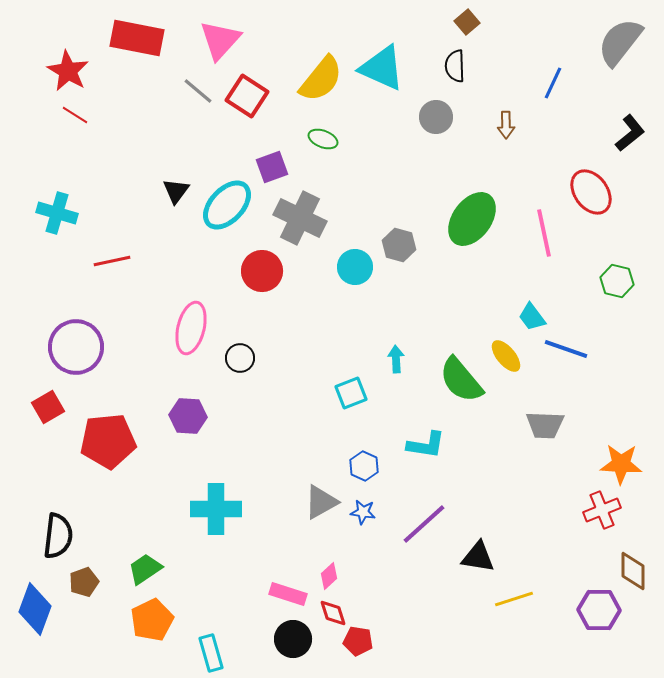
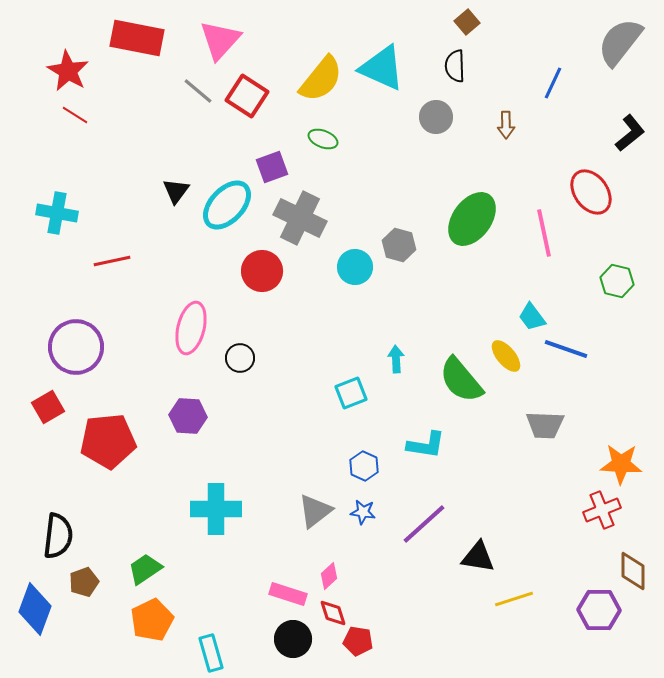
cyan cross at (57, 213): rotated 6 degrees counterclockwise
gray triangle at (321, 502): moved 6 px left, 9 px down; rotated 9 degrees counterclockwise
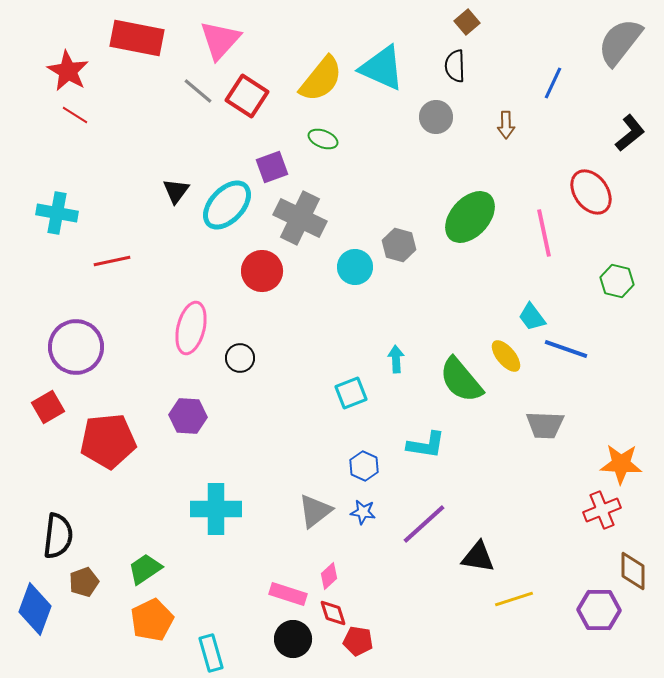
green ellipse at (472, 219): moved 2 px left, 2 px up; rotated 6 degrees clockwise
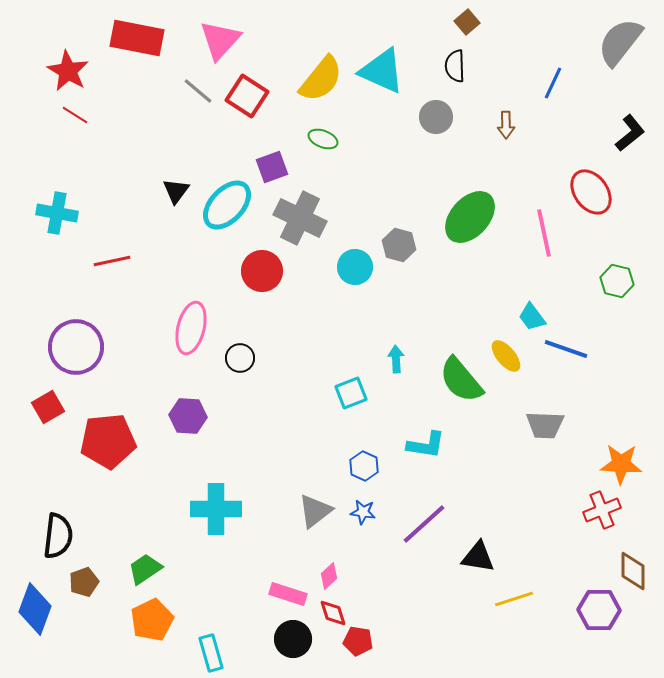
cyan triangle at (382, 68): moved 3 px down
